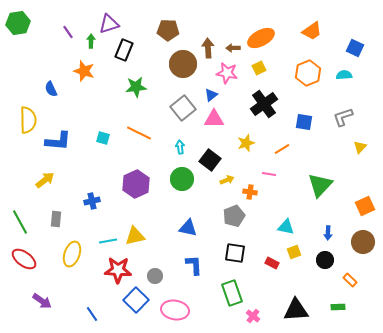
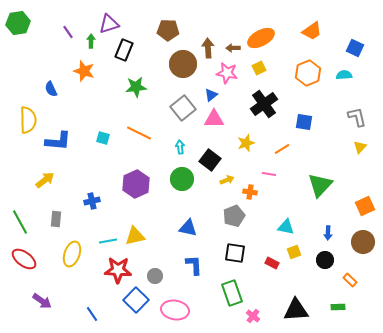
gray L-shape at (343, 117): moved 14 px right; rotated 95 degrees clockwise
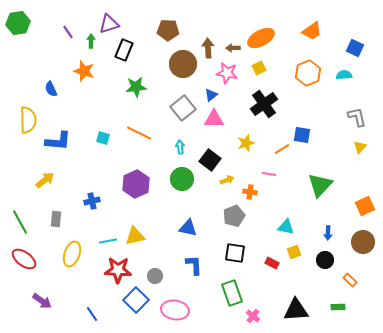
blue square at (304, 122): moved 2 px left, 13 px down
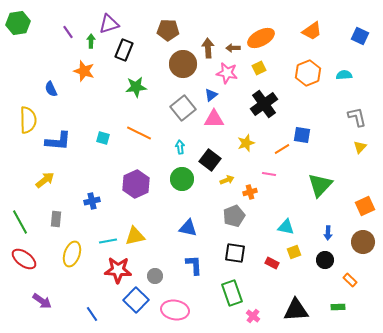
blue square at (355, 48): moved 5 px right, 12 px up
orange cross at (250, 192): rotated 24 degrees counterclockwise
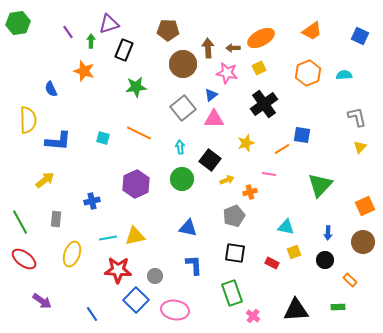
cyan line at (108, 241): moved 3 px up
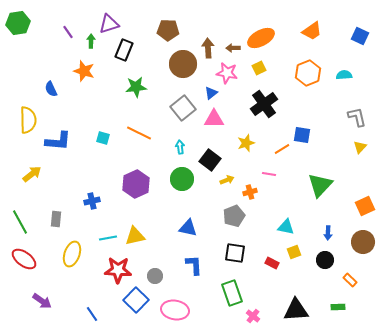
blue triangle at (211, 95): moved 2 px up
yellow arrow at (45, 180): moved 13 px left, 6 px up
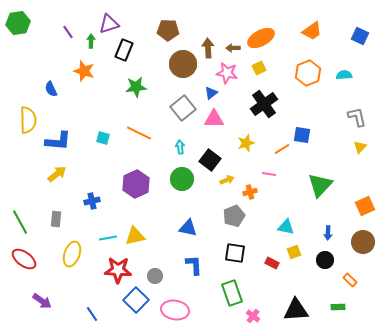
yellow arrow at (32, 174): moved 25 px right
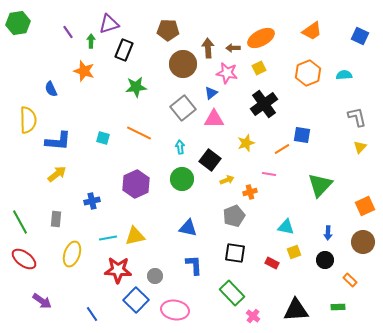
green rectangle at (232, 293): rotated 25 degrees counterclockwise
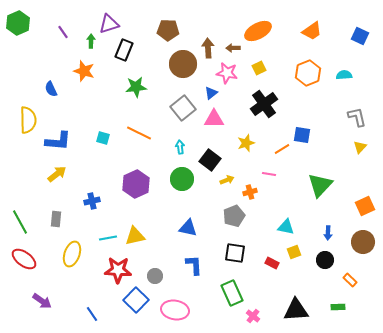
green hexagon at (18, 23): rotated 15 degrees counterclockwise
purple line at (68, 32): moved 5 px left
orange ellipse at (261, 38): moved 3 px left, 7 px up
green rectangle at (232, 293): rotated 20 degrees clockwise
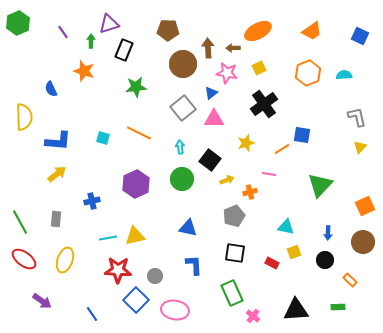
yellow semicircle at (28, 120): moved 4 px left, 3 px up
yellow ellipse at (72, 254): moved 7 px left, 6 px down
